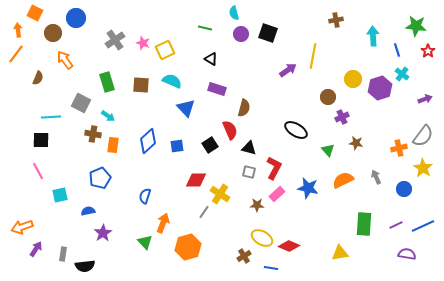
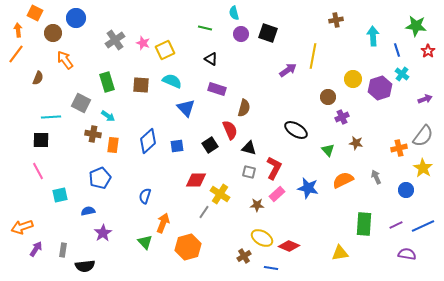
blue circle at (404, 189): moved 2 px right, 1 px down
gray rectangle at (63, 254): moved 4 px up
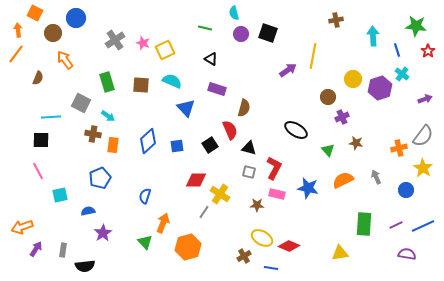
pink rectangle at (277, 194): rotated 56 degrees clockwise
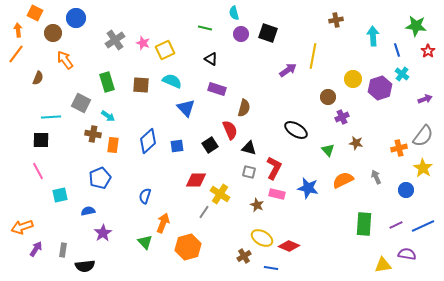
brown star at (257, 205): rotated 24 degrees clockwise
yellow triangle at (340, 253): moved 43 px right, 12 px down
